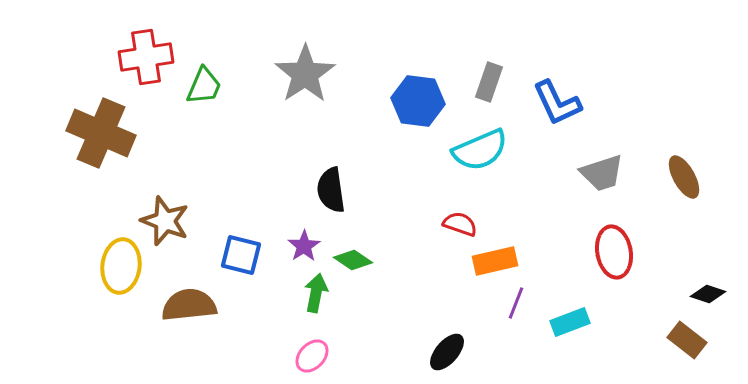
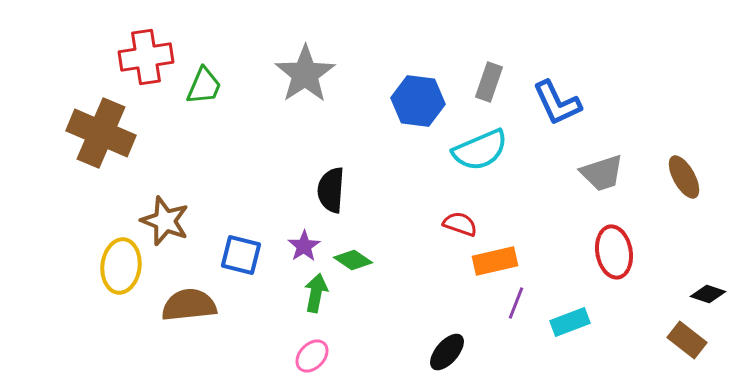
black semicircle: rotated 12 degrees clockwise
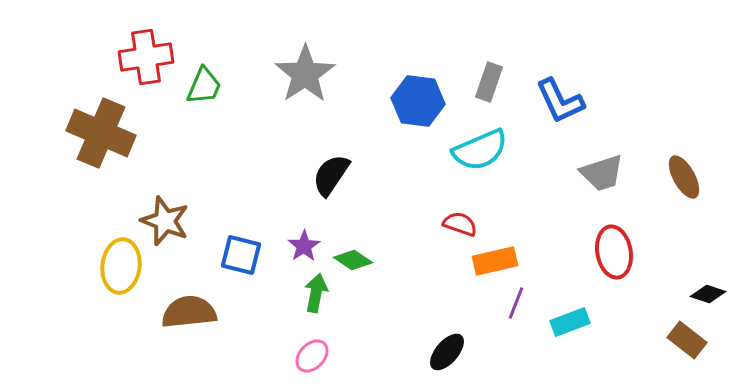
blue L-shape: moved 3 px right, 2 px up
black semicircle: moved 15 px up; rotated 30 degrees clockwise
brown semicircle: moved 7 px down
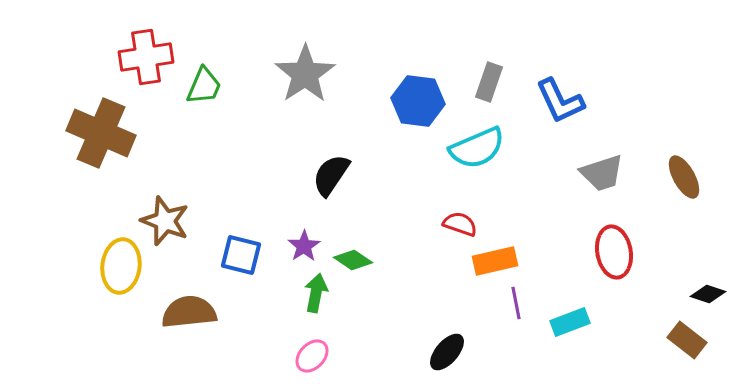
cyan semicircle: moved 3 px left, 2 px up
purple line: rotated 32 degrees counterclockwise
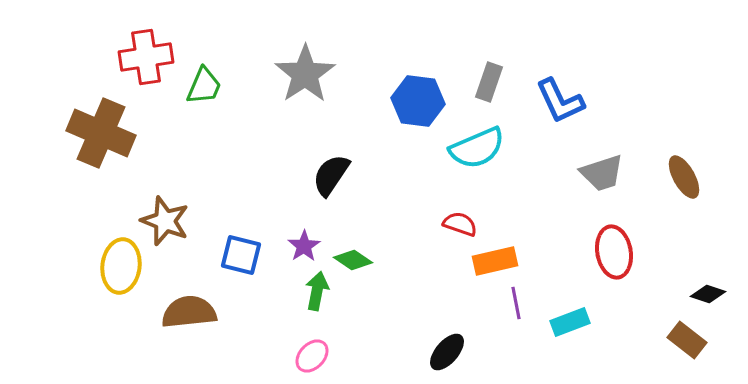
green arrow: moved 1 px right, 2 px up
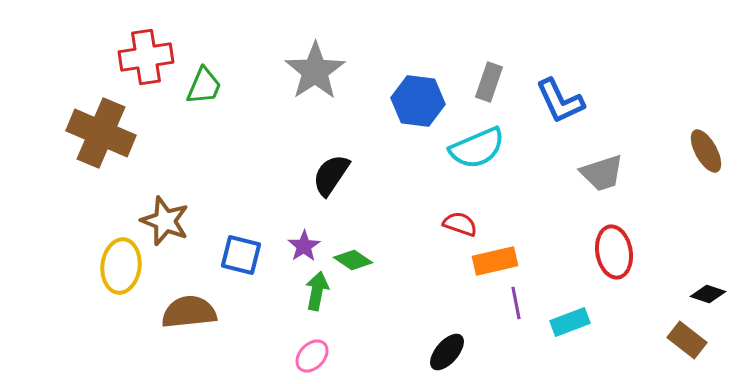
gray star: moved 10 px right, 3 px up
brown ellipse: moved 22 px right, 26 px up
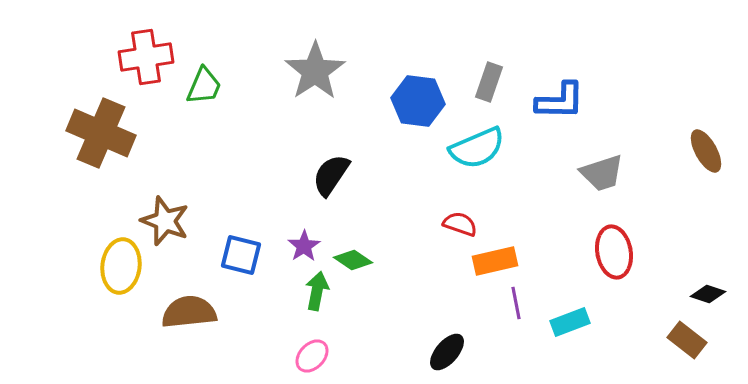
blue L-shape: rotated 64 degrees counterclockwise
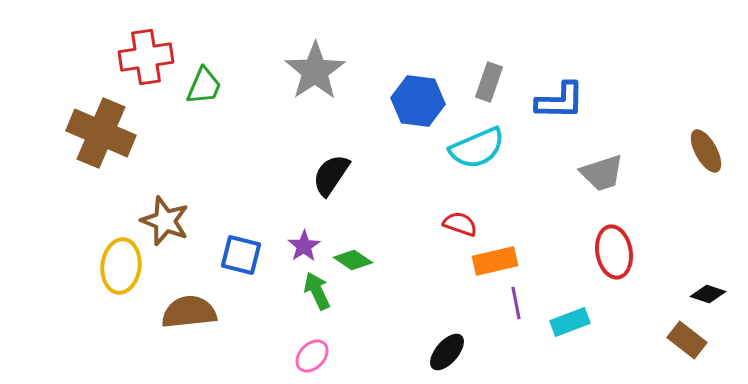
green arrow: rotated 36 degrees counterclockwise
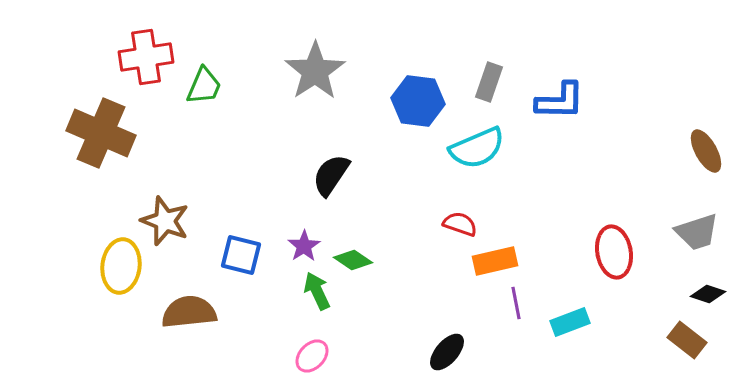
gray trapezoid: moved 95 px right, 59 px down
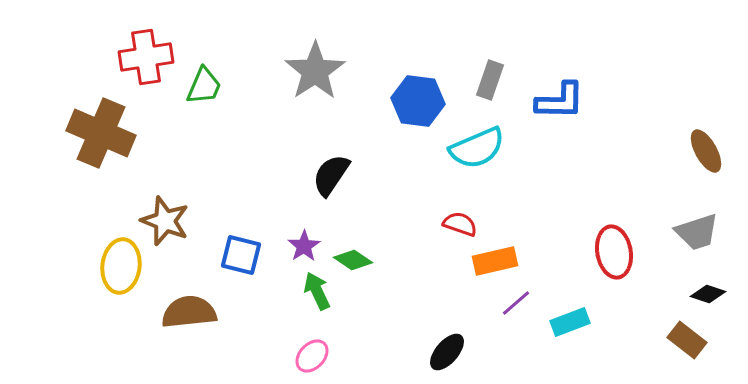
gray rectangle: moved 1 px right, 2 px up
purple line: rotated 60 degrees clockwise
